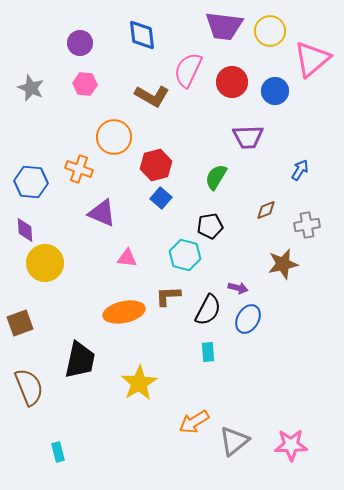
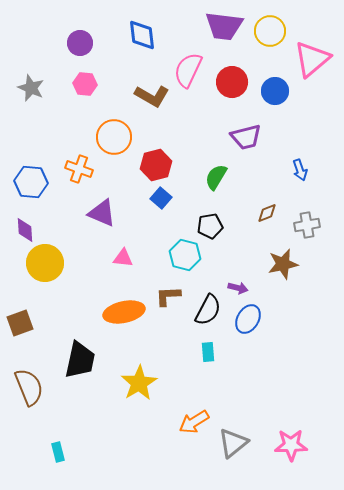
purple trapezoid at (248, 137): moved 2 px left; rotated 12 degrees counterclockwise
blue arrow at (300, 170): rotated 130 degrees clockwise
brown diamond at (266, 210): moved 1 px right, 3 px down
pink triangle at (127, 258): moved 4 px left
gray triangle at (234, 441): moved 1 px left, 2 px down
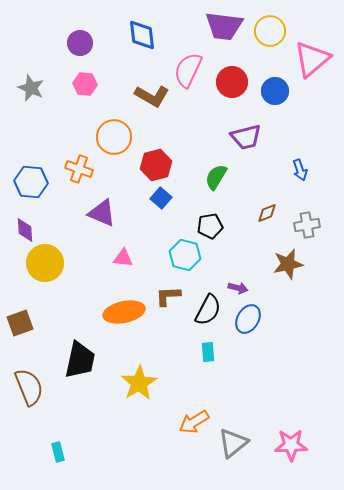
brown star at (283, 264): moved 5 px right
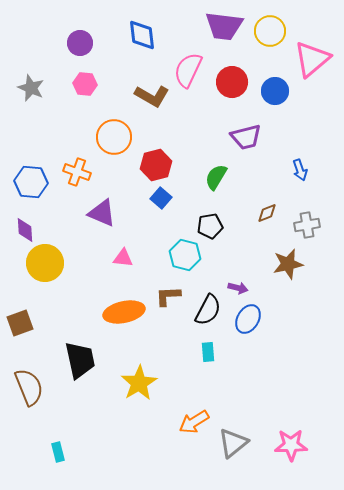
orange cross at (79, 169): moved 2 px left, 3 px down
black trapezoid at (80, 360): rotated 24 degrees counterclockwise
